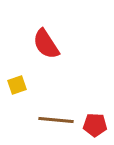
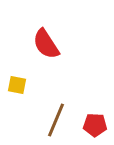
yellow square: rotated 30 degrees clockwise
brown line: rotated 72 degrees counterclockwise
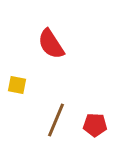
red semicircle: moved 5 px right
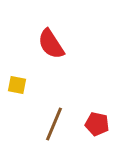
brown line: moved 2 px left, 4 px down
red pentagon: moved 2 px right, 1 px up; rotated 10 degrees clockwise
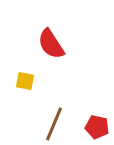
yellow square: moved 8 px right, 4 px up
red pentagon: moved 3 px down
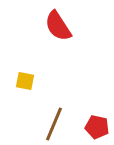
red semicircle: moved 7 px right, 18 px up
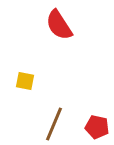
red semicircle: moved 1 px right, 1 px up
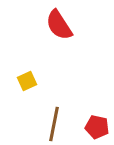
yellow square: moved 2 px right; rotated 36 degrees counterclockwise
brown line: rotated 12 degrees counterclockwise
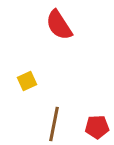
red pentagon: rotated 15 degrees counterclockwise
